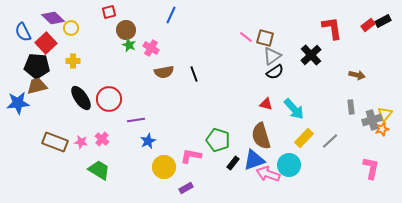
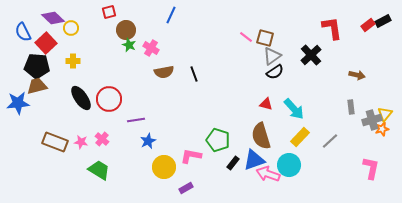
yellow rectangle at (304, 138): moved 4 px left, 1 px up
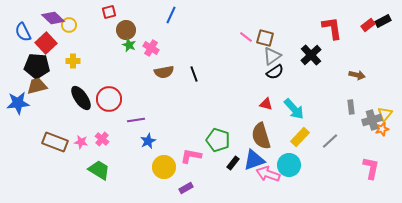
yellow circle at (71, 28): moved 2 px left, 3 px up
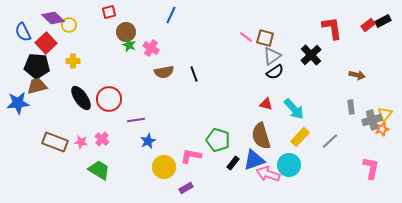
brown circle at (126, 30): moved 2 px down
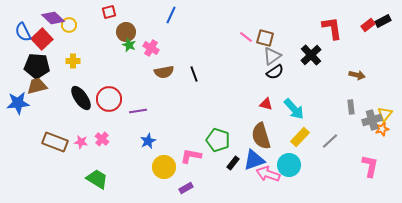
red square at (46, 43): moved 4 px left, 4 px up
purple line at (136, 120): moved 2 px right, 9 px up
pink L-shape at (371, 168): moved 1 px left, 2 px up
green trapezoid at (99, 170): moved 2 px left, 9 px down
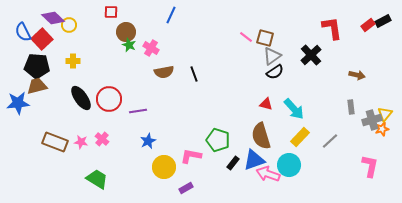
red square at (109, 12): moved 2 px right; rotated 16 degrees clockwise
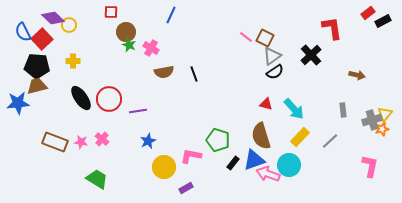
red rectangle at (368, 25): moved 12 px up
brown square at (265, 38): rotated 12 degrees clockwise
gray rectangle at (351, 107): moved 8 px left, 3 px down
